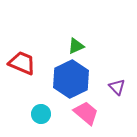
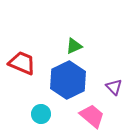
green triangle: moved 2 px left
blue hexagon: moved 3 px left, 1 px down
purple triangle: moved 3 px left
pink trapezoid: moved 6 px right, 3 px down
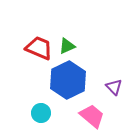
green triangle: moved 7 px left
red trapezoid: moved 17 px right, 15 px up
cyan circle: moved 1 px up
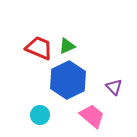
cyan circle: moved 1 px left, 2 px down
